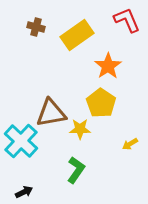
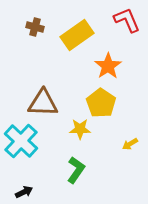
brown cross: moved 1 px left
brown triangle: moved 8 px left, 10 px up; rotated 12 degrees clockwise
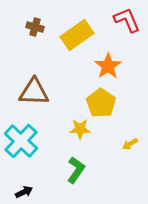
brown triangle: moved 9 px left, 11 px up
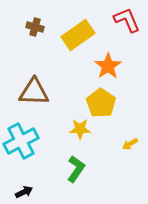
yellow rectangle: moved 1 px right
cyan cross: rotated 20 degrees clockwise
green L-shape: moved 1 px up
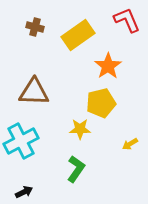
yellow pentagon: rotated 24 degrees clockwise
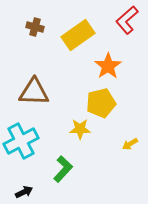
red L-shape: rotated 108 degrees counterclockwise
green L-shape: moved 13 px left; rotated 8 degrees clockwise
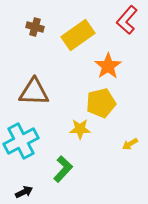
red L-shape: rotated 8 degrees counterclockwise
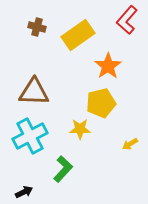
brown cross: moved 2 px right
cyan cross: moved 9 px right, 5 px up
